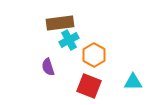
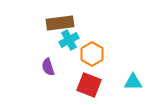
orange hexagon: moved 2 px left, 1 px up
red square: moved 1 px up
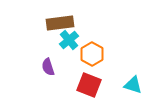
cyan cross: rotated 12 degrees counterclockwise
cyan triangle: moved 3 px down; rotated 18 degrees clockwise
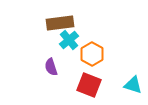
purple semicircle: moved 3 px right
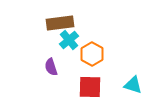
red square: moved 1 px right, 2 px down; rotated 20 degrees counterclockwise
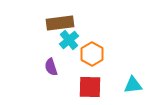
cyan triangle: rotated 24 degrees counterclockwise
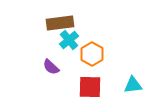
purple semicircle: rotated 30 degrees counterclockwise
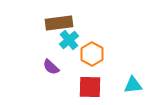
brown rectangle: moved 1 px left
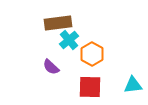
brown rectangle: moved 1 px left
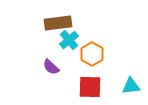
cyan triangle: moved 2 px left, 1 px down
